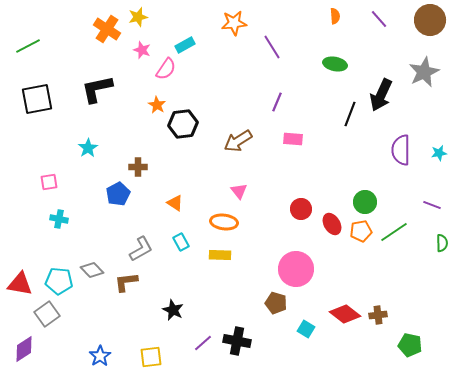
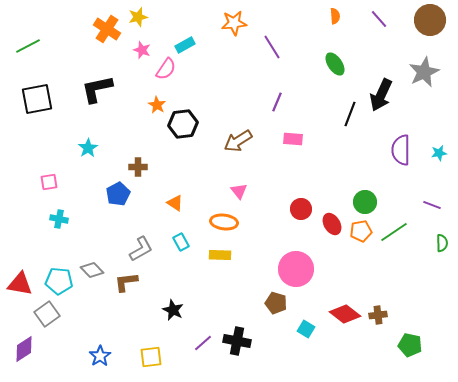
green ellipse at (335, 64): rotated 45 degrees clockwise
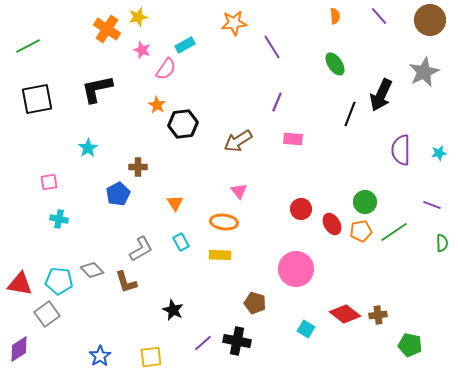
purple line at (379, 19): moved 3 px up
orange triangle at (175, 203): rotated 24 degrees clockwise
brown L-shape at (126, 282): rotated 100 degrees counterclockwise
brown pentagon at (276, 303): moved 21 px left
purple diamond at (24, 349): moved 5 px left
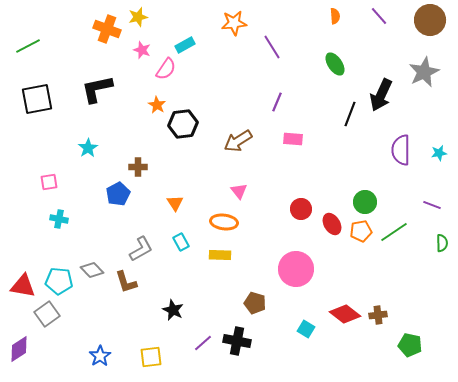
orange cross at (107, 29): rotated 12 degrees counterclockwise
red triangle at (20, 284): moved 3 px right, 2 px down
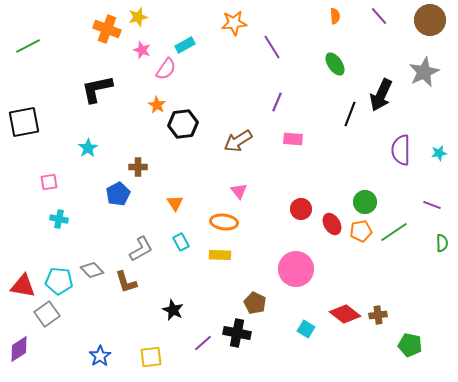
black square at (37, 99): moved 13 px left, 23 px down
brown pentagon at (255, 303): rotated 10 degrees clockwise
black cross at (237, 341): moved 8 px up
